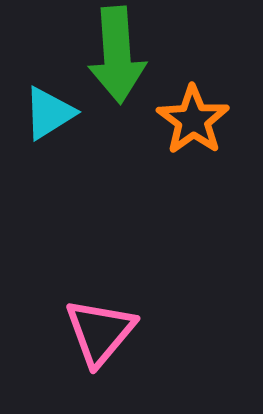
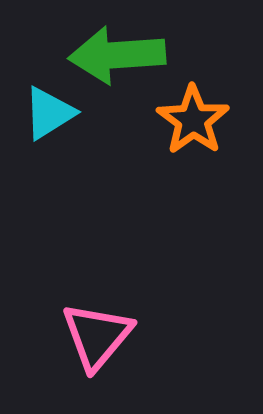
green arrow: rotated 90 degrees clockwise
pink triangle: moved 3 px left, 4 px down
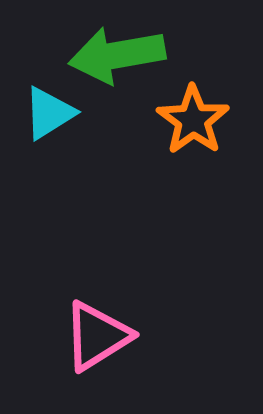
green arrow: rotated 6 degrees counterclockwise
pink triangle: rotated 18 degrees clockwise
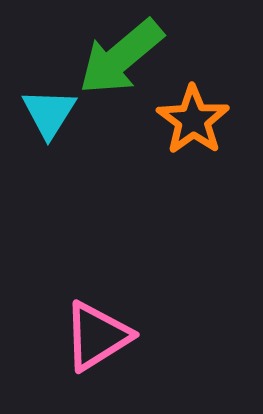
green arrow: moved 4 px right, 2 px down; rotated 30 degrees counterclockwise
cyan triangle: rotated 26 degrees counterclockwise
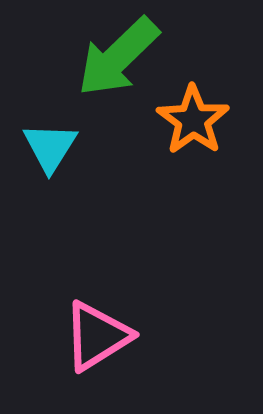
green arrow: moved 3 px left; rotated 4 degrees counterclockwise
cyan triangle: moved 1 px right, 34 px down
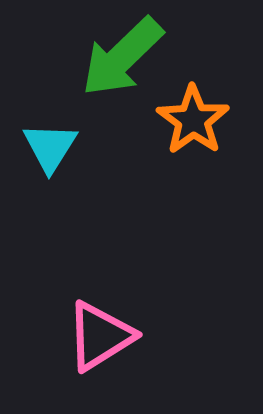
green arrow: moved 4 px right
pink triangle: moved 3 px right
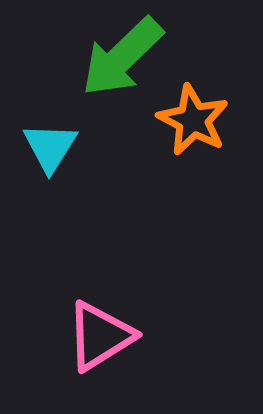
orange star: rotated 8 degrees counterclockwise
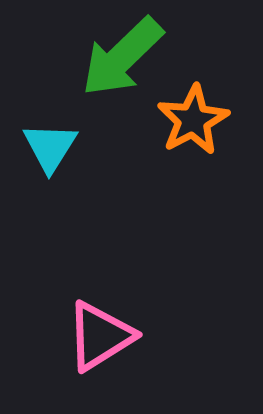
orange star: rotated 16 degrees clockwise
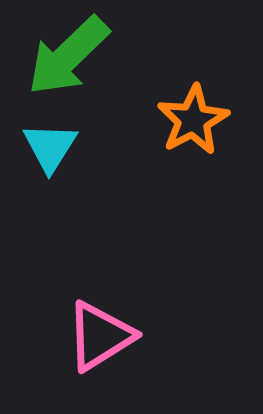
green arrow: moved 54 px left, 1 px up
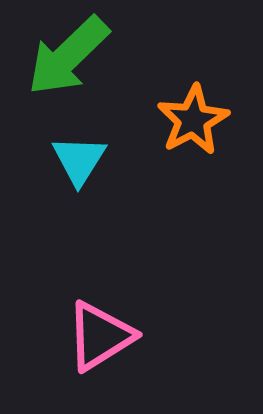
cyan triangle: moved 29 px right, 13 px down
